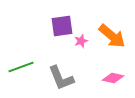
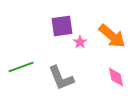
pink star: moved 1 px left, 1 px down; rotated 16 degrees counterclockwise
pink diamond: moved 3 px right, 1 px up; rotated 65 degrees clockwise
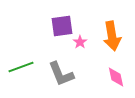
orange arrow: rotated 40 degrees clockwise
gray L-shape: moved 4 px up
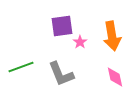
pink diamond: moved 1 px left
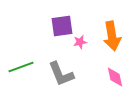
pink star: rotated 24 degrees clockwise
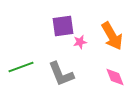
purple square: moved 1 px right
orange arrow: rotated 20 degrees counterclockwise
pink diamond: rotated 10 degrees counterclockwise
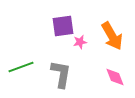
gray L-shape: rotated 148 degrees counterclockwise
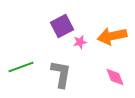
purple square: moved 1 px left; rotated 20 degrees counterclockwise
orange arrow: rotated 108 degrees clockwise
